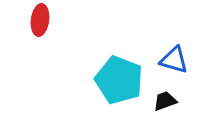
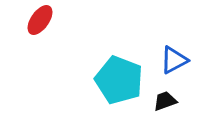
red ellipse: rotated 28 degrees clockwise
blue triangle: rotated 44 degrees counterclockwise
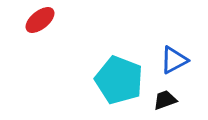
red ellipse: rotated 16 degrees clockwise
black trapezoid: moved 1 px up
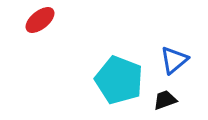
blue triangle: rotated 12 degrees counterclockwise
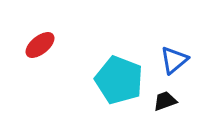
red ellipse: moved 25 px down
black trapezoid: moved 1 px down
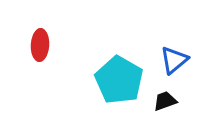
red ellipse: rotated 48 degrees counterclockwise
cyan pentagon: rotated 9 degrees clockwise
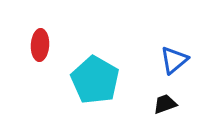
cyan pentagon: moved 24 px left
black trapezoid: moved 3 px down
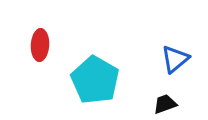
blue triangle: moved 1 px right, 1 px up
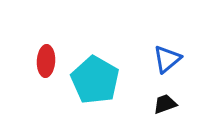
red ellipse: moved 6 px right, 16 px down
blue triangle: moved 8 px left
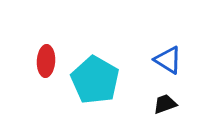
blue triangle: moved 1 px right, 1 px down; rotated 48 degrees counterclockwise
